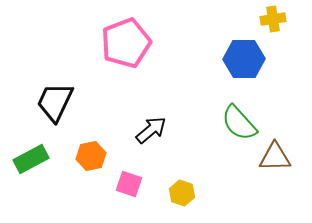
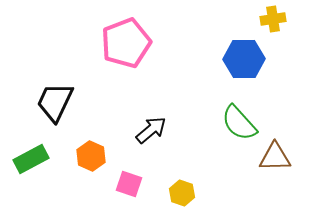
orange hexagon: rotated 24 degrees counterclockwise
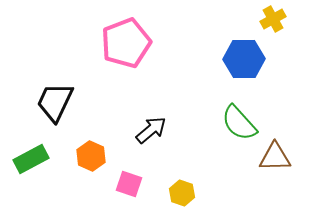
yellow cross: rotated 20 degrees counterclockwise
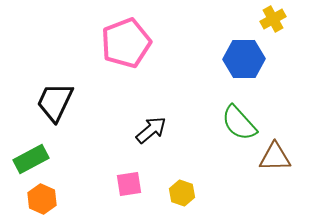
orange hexagon: moved 49 px left, 43 px down
pink square: rotated 28 degrees counterclockwise
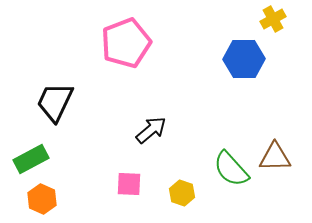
green semicircle: moved 8 px left, 46 px down
pink square: rotated 12 degrees clockwise
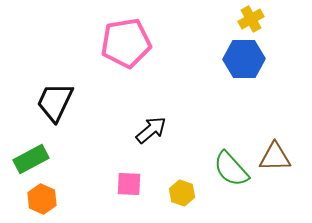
yellow cross: moved 22 px left
pink pentagon: rotated 12 degrees clockwise
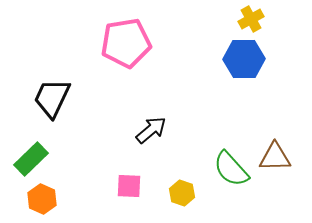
black trapezoid: moved 3 px left, 4 px up
green rectangle: rotated 16 degrees counterclockwise
pink square: moved 2 px down
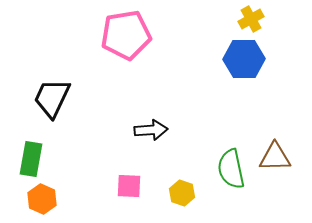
pink pentagon: moved 8 px up
black arrow: rotated 36 degrees clockwise
green rectangle: rotated 36 degrees counterclockwise
green semicircle: rotated 30 degrees clockwise
